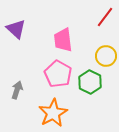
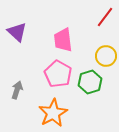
purple triangle: moved 1 px right, 3 px down
green hexagon: rotated 15 degrees clockwise
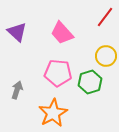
pink trapezoid: moved 1 px left, 7 px up; rotated 35 degrees counterclockwise
pink pentagon: moved 1 px up; rotated 24 degrees counterclockwise
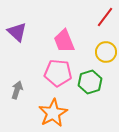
pink trapezoid: moved 2 px right, 8 px down; rotated 20 degrees clockwise
yellow circle: moved 4 px up
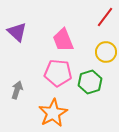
pink trapezoid: moved 1 px left, 1 px up
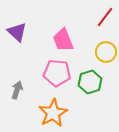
pink pentagon: moved 1 px left
